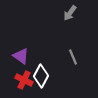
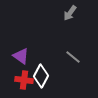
gray line: rotated 28 degrees counterclockwise
red cross: rotated 18 degrees counterclockwise
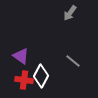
gray line: moved 4 px down
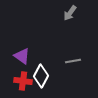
purple triangle: moved 1 px right
gray line: rotated 49 degrees counterclockwise
red cross: moved 1 px left, 1 px down
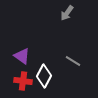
gray arrow: moved 3 px left
gray line: rotated 42 degrees clockwise
white diamond: moved 3 px right
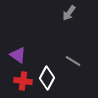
gray arrow: moved 2 px right
purple triangle: moved 4 px left, 1 px up
white diamond: moved 3 px right, 2 px down
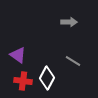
gray arrow: moved 9 px down; rotated 126 degrees counterclockwise
